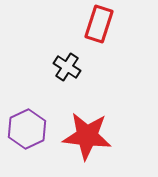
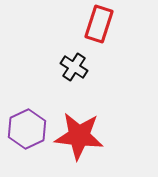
black cross: moved 7 px right
red star: moved 8 px left
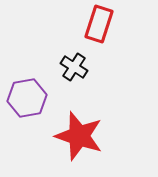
purple hexagon: moved 31 px up; rotated 15 degrees clockwise
red star: rotated 12 degrees clockwise
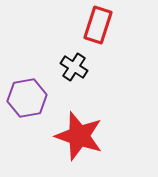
red rectangle: moved 1 px left, 1 px down
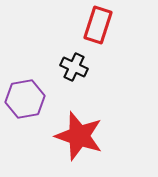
black cross: rotated 8 degrees counterclockwise
purple hexagon: moved 2 px left, 1 px down
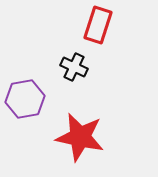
red star: moved 1 px right, 1 px down; rotated 6 degrees counterclockwise
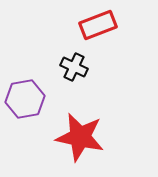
red rectangle: rotated 51 degrees clockwise
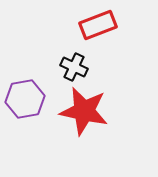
red star: moved 4 px right, 26 px up
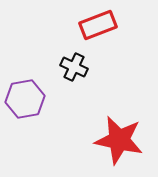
red star: moved 35 px right, 29 px down
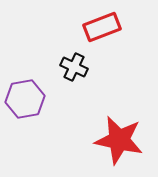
red rectangle: moved 4 px right, 2 px down
